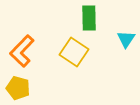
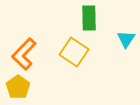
orange L-shape: moved 2 px right, 3 px down
yellow pentagon: moved 1 px up; rotated 20 degrees clockwise
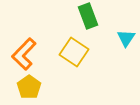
green rectangle: moved 1 px left, 2 px up; rotated 20 degrees counterclockwise
cyan triangle: moved 1 px up
yellow pentagon: moved 11 px right
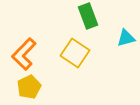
cyan triangle: rotated 42 degrees clockwise
yellow square: moved 1 px right, 1 px down
yellow pentagon: rotated 10 degrees clockwise
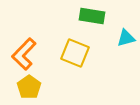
green rectangle: moved 4 px right; rotated 60 degrees counterclockwise
yellow square: rotated 12 degrees counterclockwise
yellow pentagon: rotated 10 degrees counterclockwise
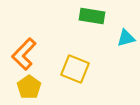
yellow square: moved 16 px down
